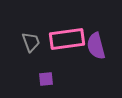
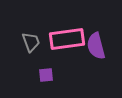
purple square: moved 4 px up
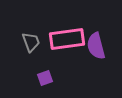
purple square: moved 1 px left, 3 px down; rotated 14 degrees counterclockwise
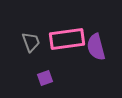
purple semicircle: moved 1 px down
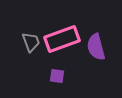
pink rectangle: moved 5 px left; rotated 12 degrees counterclockwise
purple square: moved 12 px right, 2 px up; rotated 28 degrees clockwise
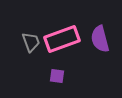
purple semicircle: moved 4 px right, 8 px up
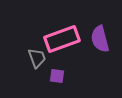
gray trapezoid: moved 6 px right, 16 px down
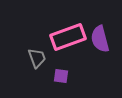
pink rectangle: moved 6 px right, 2 px up
purple square: moved 4 px right
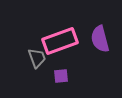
pink rectangle: moved 8 px left, 4 px down
purple square: rotated 14 degrees counterclockwise
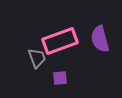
purple square: moved 1 px left, 2 px down
